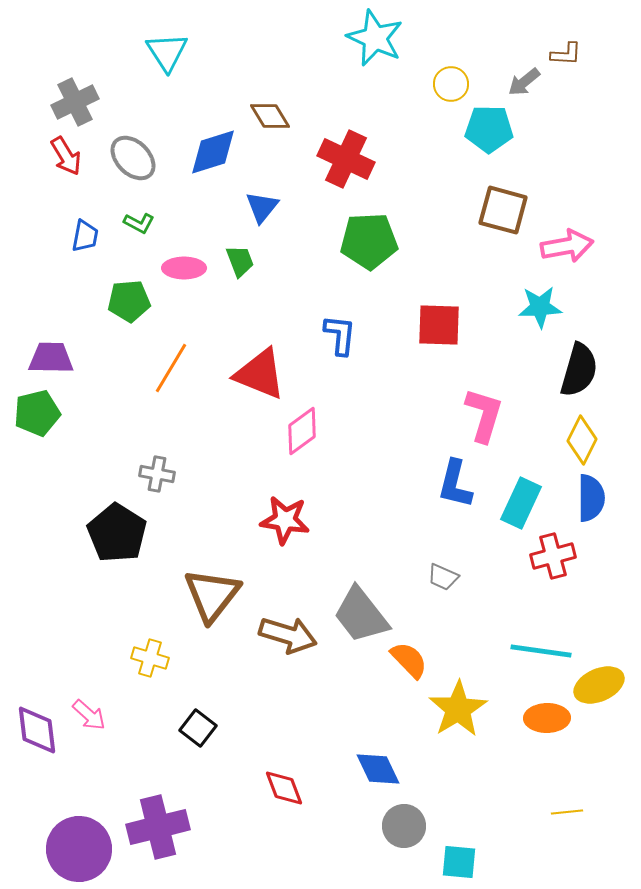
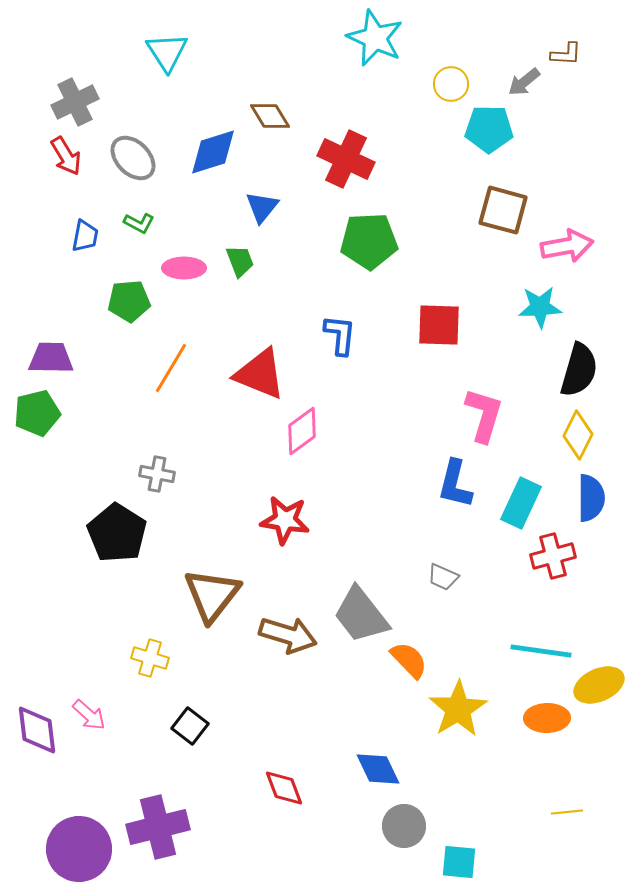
yellow diamond at (582, 440): moved 4 px left, 5 px up
black square at (198, 728): moved 8 px left, 2 px up
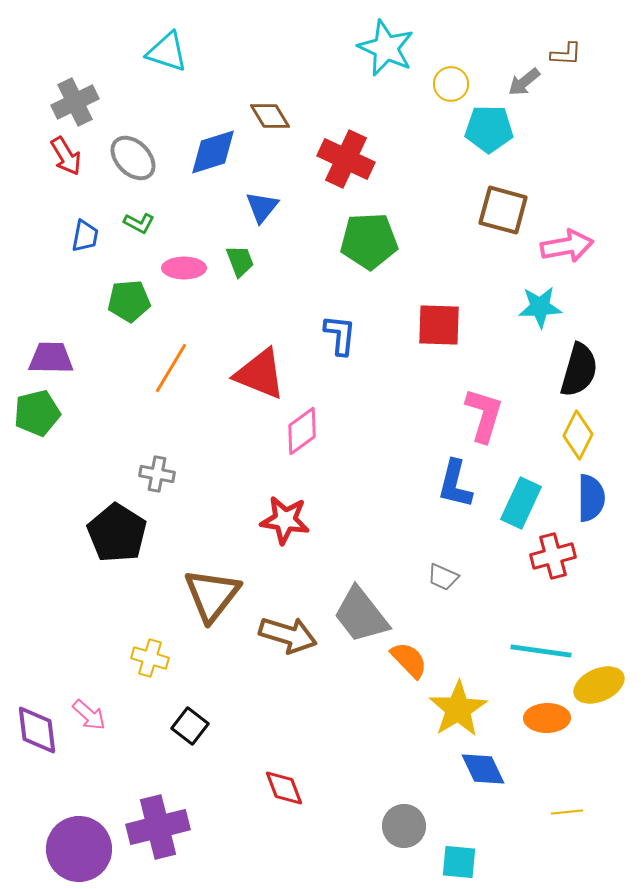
cyan star at (375, 38): moved 11 px right, 10 px down
cyan triangle at (167, 52): rotated 39 degrees counterclockwise
blue diamond at (378, 769): moved 105 px right
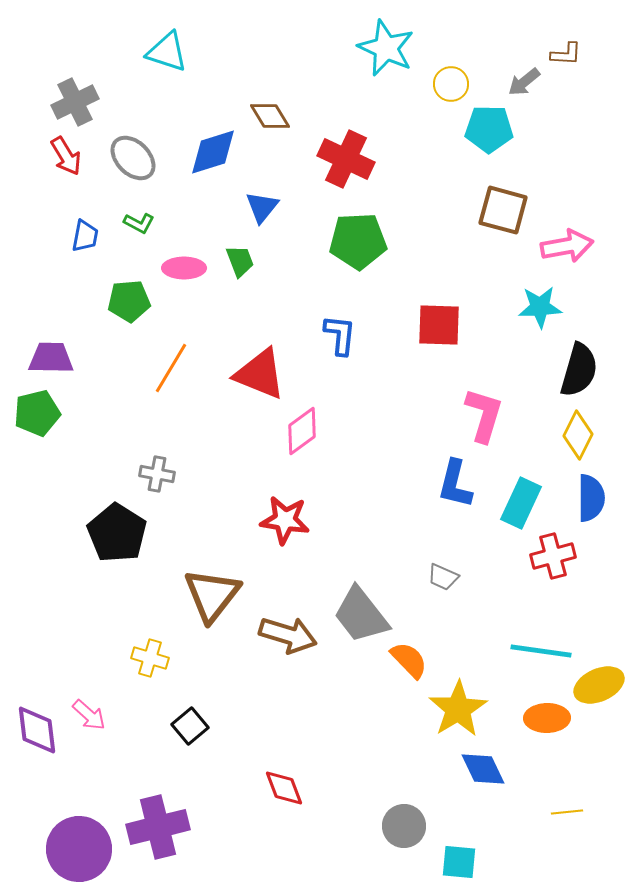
green pentagon at (369, 241): moved 11 px left
black square at (190, 726): rotated 12 degrees clockwise
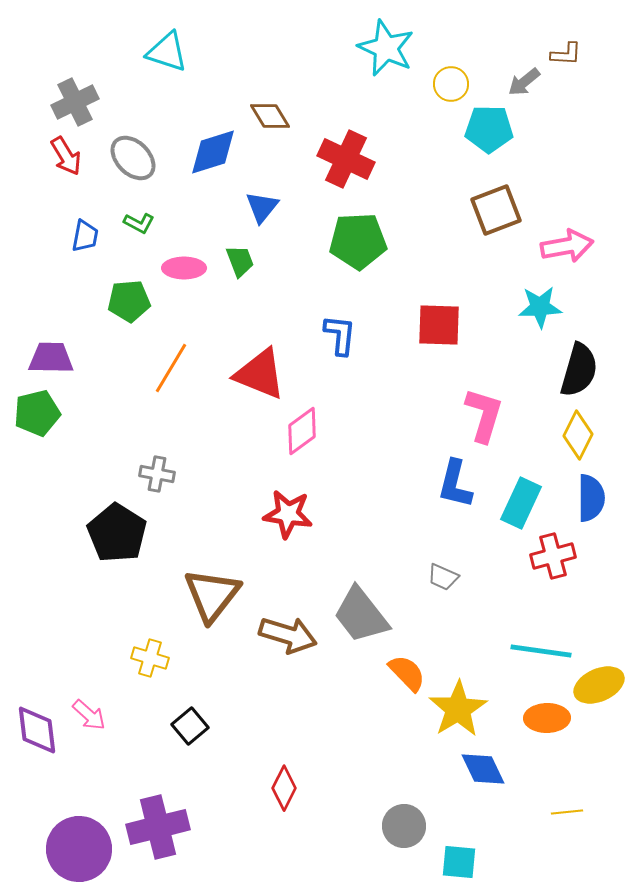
brown square at (503, 210): moved 7 px left; rotated 36 degrees counterclockwise
red star at (285, 520): moved 3 px right, 6 px up
orange semicircle at (409, 660): moved 2 px left, 13 px down
red diamond at (284, 788): rotated 48 degrees clockwise
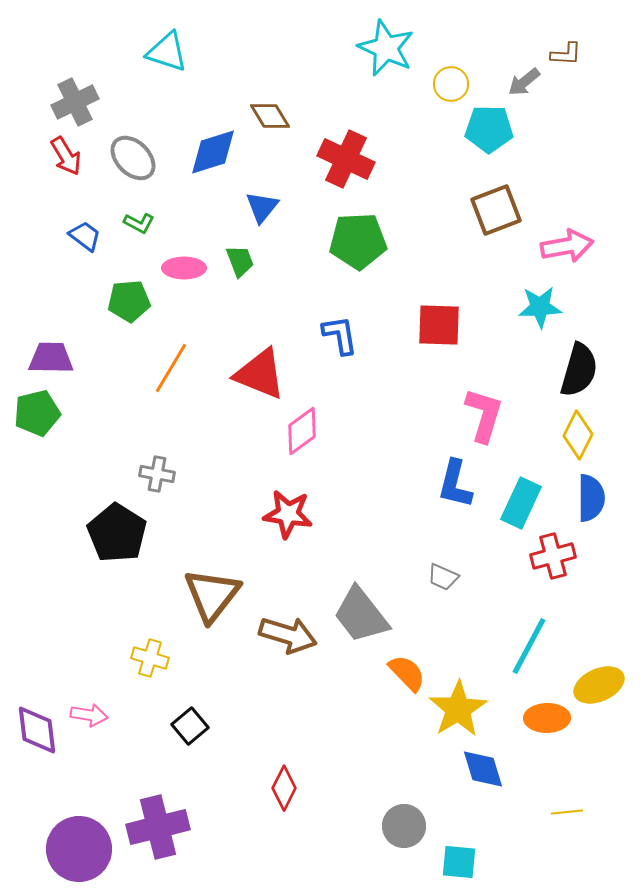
blue trapezoid at (85, 236): rotated 64 degrees counterclockwise
blue L-shape at (340, 335): rotated 15 degrees counterclockwise
cyan line at (541, 651): moved 12 px left, 5 px up; rotated 70 degrees counterclockwise
pink arrow at (89, 715): rotated 33 degrees counterclockwise
blue diamond at (483, 769): rotated 9 degrees clockwise
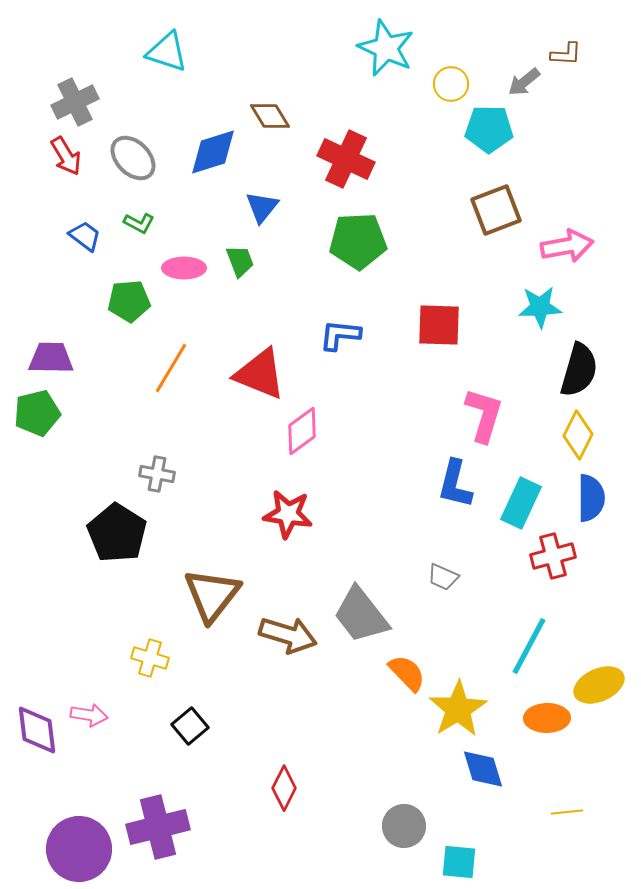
blue L-shape at (340, 335): rotated 75 degrees counterclockwise
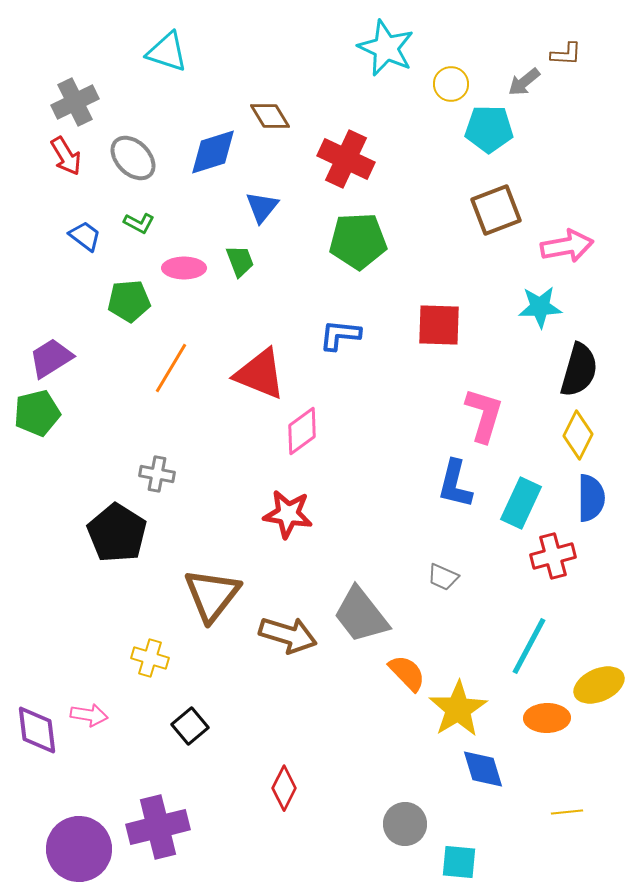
purple trapezoid at (51, 358): rotated 33 degrees counterclockwise
gray circle at (404, 826): moved 1 px right, 2 px up
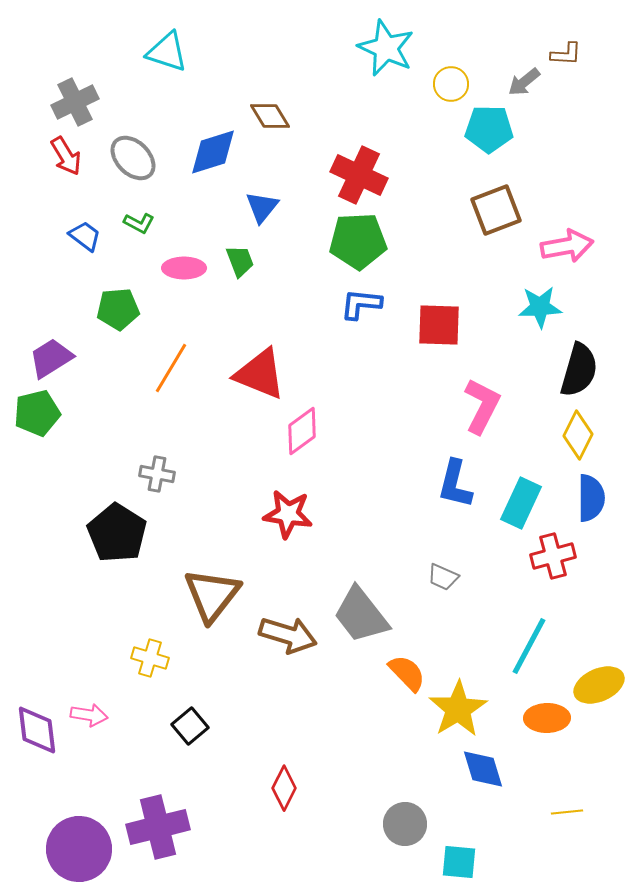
red cross at (346, 159): moved 13 px right, 16 px down
green pentagon at (129, 301): moved 11 px left, 8 px down
blue L-shape at (340, 335): moved 21 px right, 31 px up
pink L-shape at (484, 415): moved 2 px left, 9 px up; rotated 10 degrees clockwise
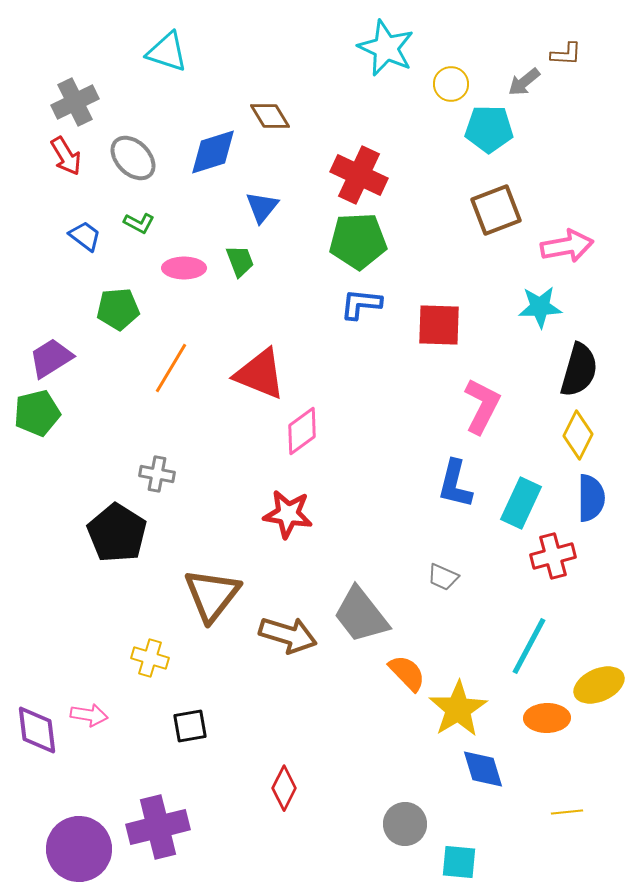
black square at (190, 726): rotated 30 degrees clockwise
